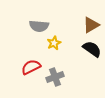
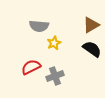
gray cross: moved 1 px up
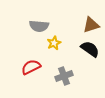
brown triangle: rotated 12 degrees clockwise
black semicircle: moved 2 px left
gray cross: moved 9 px right
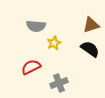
gray semicircle: moved 3 px left
gray cross: moved 5 px left, 7 px down
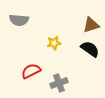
gray semicircle: moved 17 px left, 6 px up
yellow star: rotated 16 degrees clockwise
red semicircle: moved 4 px down
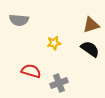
red semicircle: rotated 42 degrees clockwise
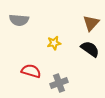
brown triangle: moved 2 px up; rotated 30 degrees counterclockwise
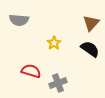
yellow star: rotated 24 degrees counterclockwise
gray cross: moved 1 px left
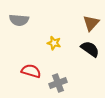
yellow star: rotated 24 degrees counterclockwise
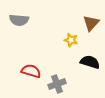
yellow star: moved 17 px right, 3 px up
black semicircle: moved 13 px down; rotated 18 degrees counterclockwise
gray cross: moved 1 px left, 1 px down
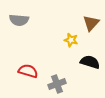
red semicircle: moved 3 px left
